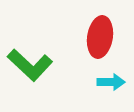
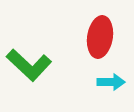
green L-shape: moved 1 px left
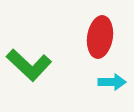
cyan arrow: moved 1 px right
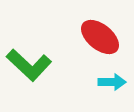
red ellipse: rotated 60 degrees counterclockwise
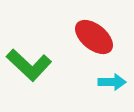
red ellipse: moved 6 px left
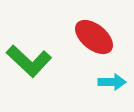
green L-shape: moved 4 px up
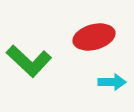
red ellipse: rotated 54 degrees counterclockwise
